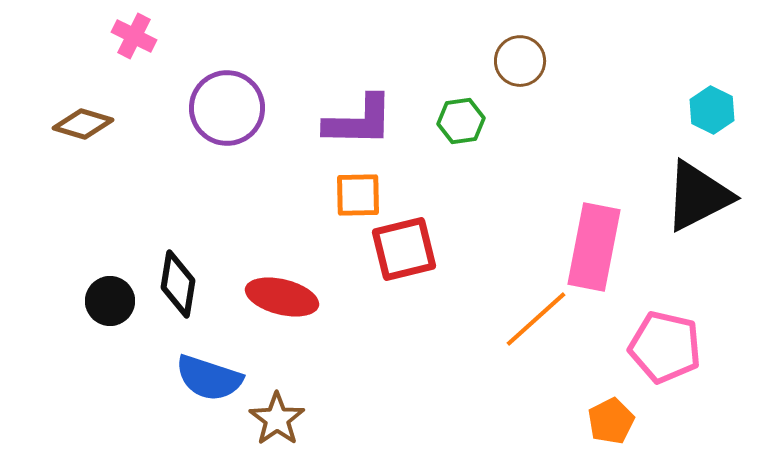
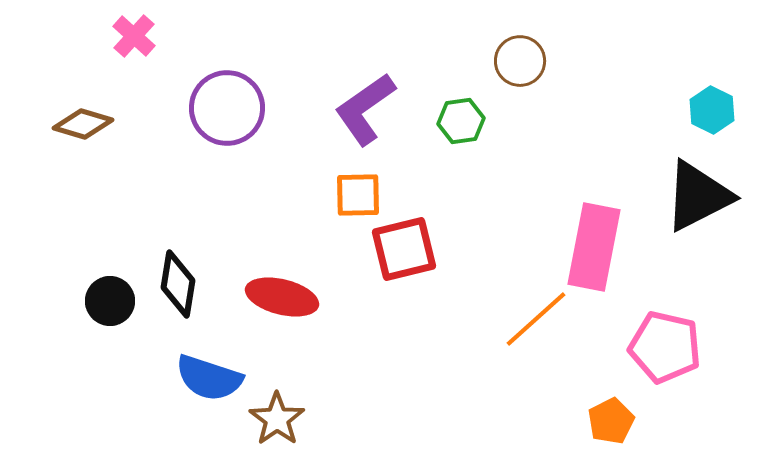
pink cross: rotated 15 degrees clockwise
purple L-shape: moved 6 px right, 12 px up; rotated 144 degrees clockwise
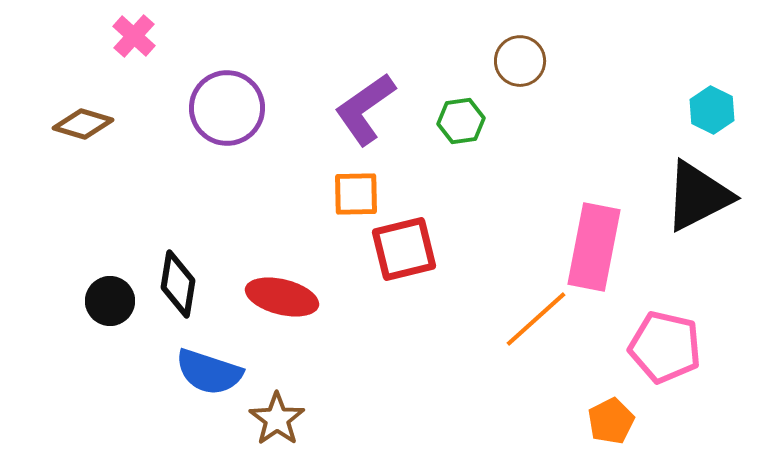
orange square: moved 2 px left, 1 px up
blue semicircle: moved 6 px up
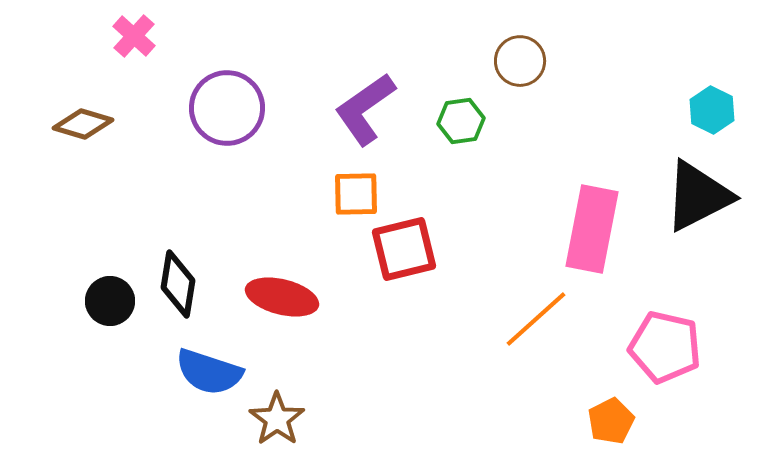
pink rectangle: moved 2 px left, 18 px up
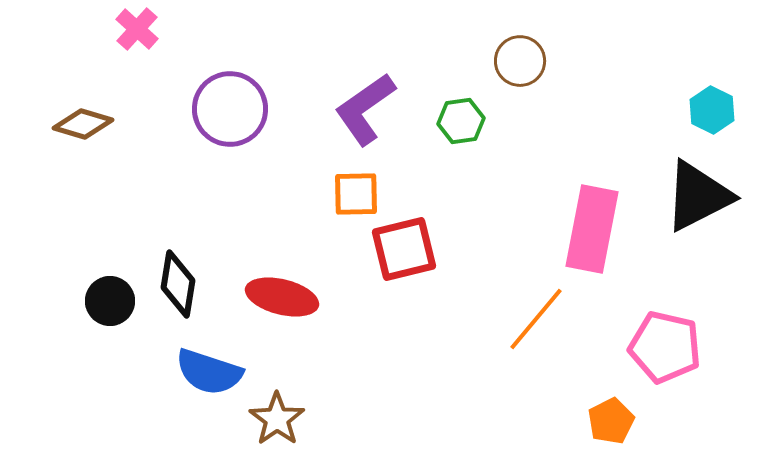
pink cross: moved 3 px right, 7 px up
purple circle: moved 3 px right, 1 px down
orange line: rotated 8 degrees counterclockwise
